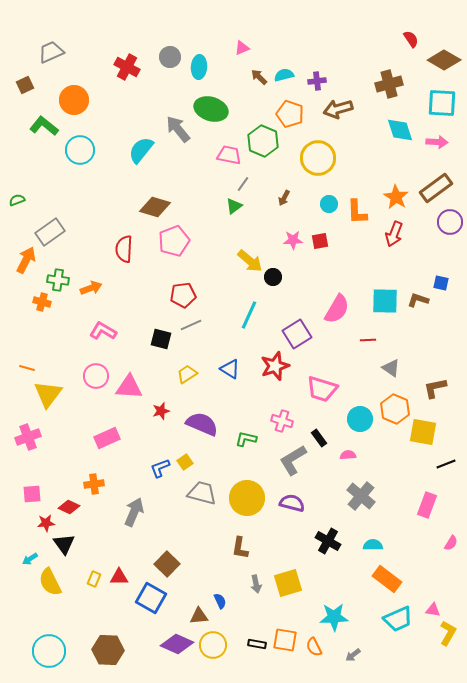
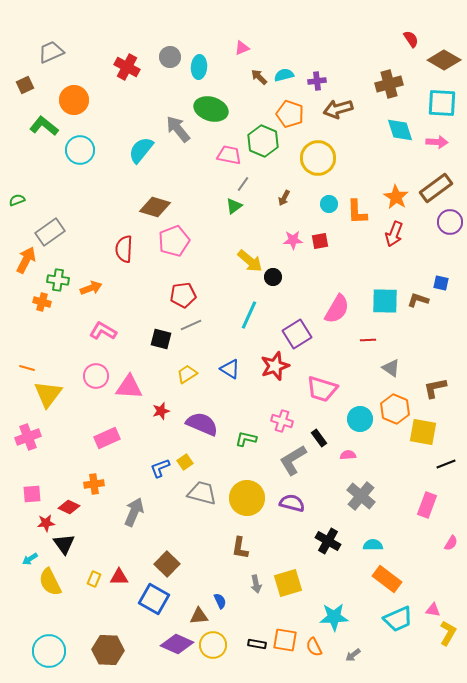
blue square at (151, 598): moved 3 px right, 1 px down
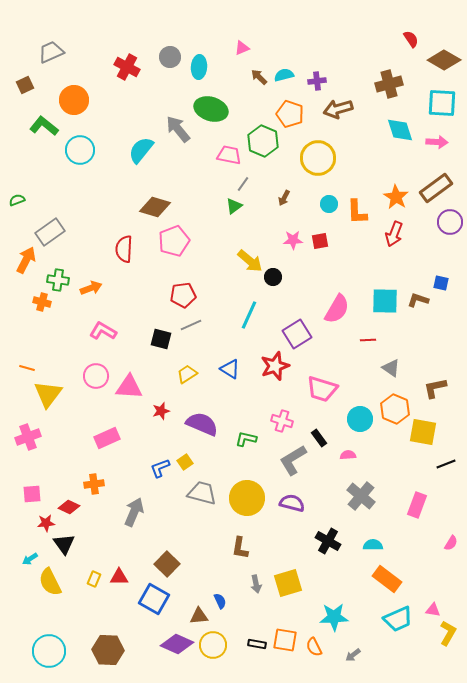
pink rectangle at (427, 505): moved 10 px left
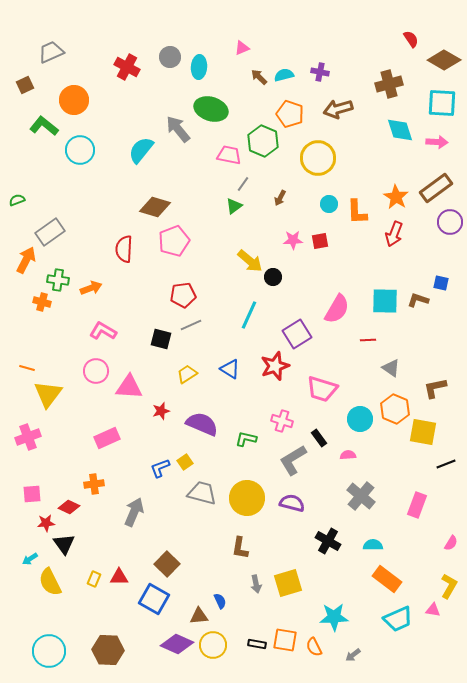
purple cross at (317, 81): moved 3 px right, 9 px up; rotated 18 degrees clockwise
brown arrow at (284, 198): moved 4 px left
pink circle at (96, 376): moved 5 px up
yellow L-shape at (448, 633): moved 1 px right, 47 px up
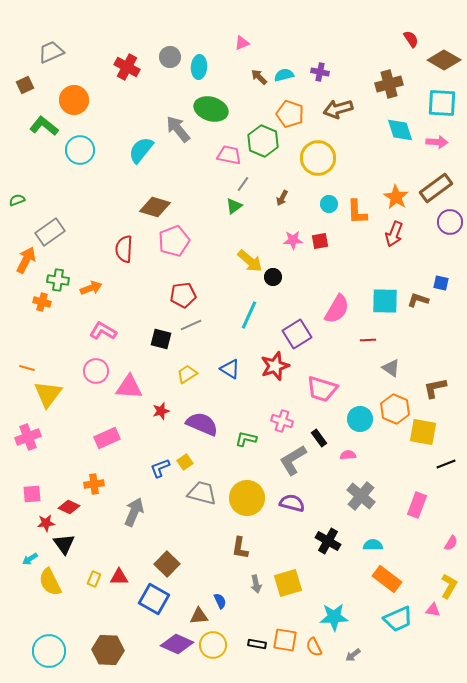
pink triangle at (242, 48): moved 5 px up
brown arrow at (280, 198): moved 2 px right
